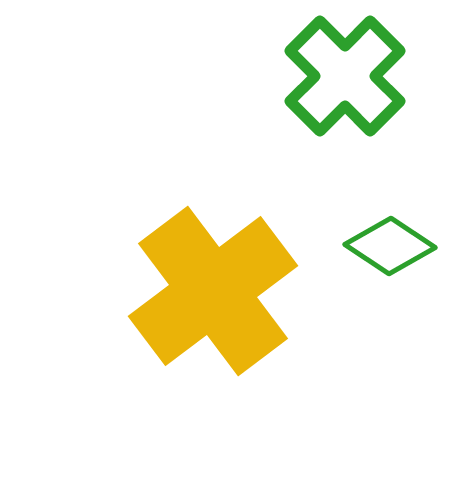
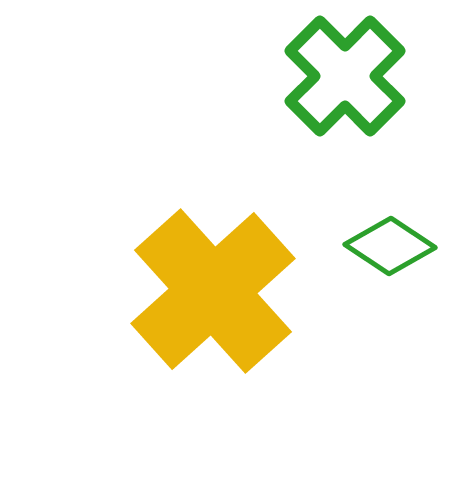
yellow cross: rotated 5 degrees counterclockwise
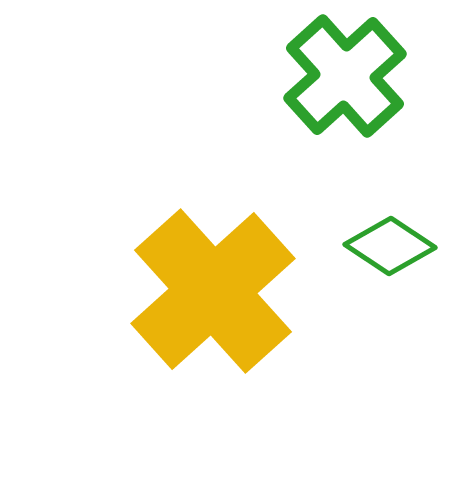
green cross: rotated 3 degrees clockwise
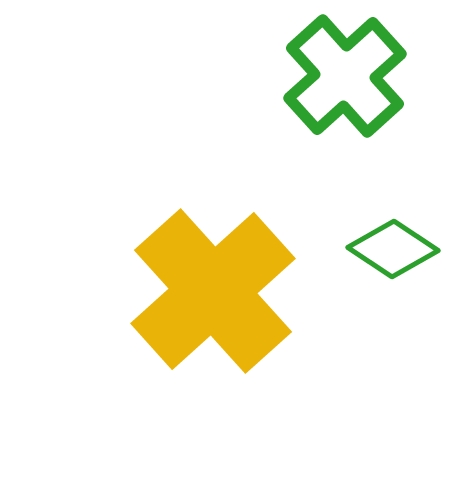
green diamond: moved 3 px right, 3 px down
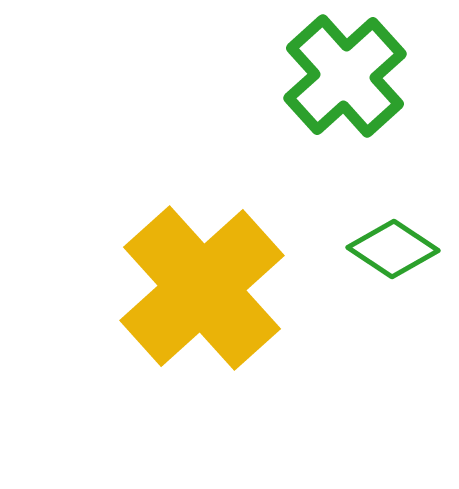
yellow cross: moved 11 px left, 3 px up
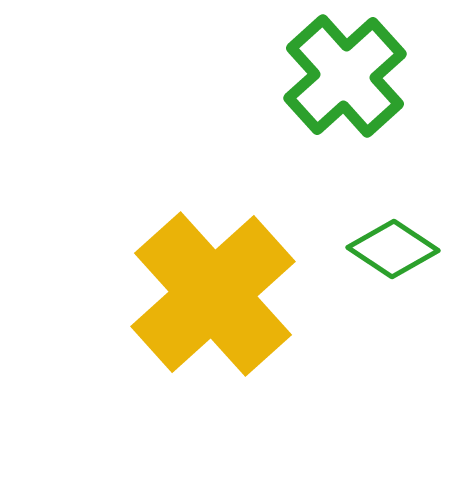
yellow cross: moved 11 px right, 6 px down
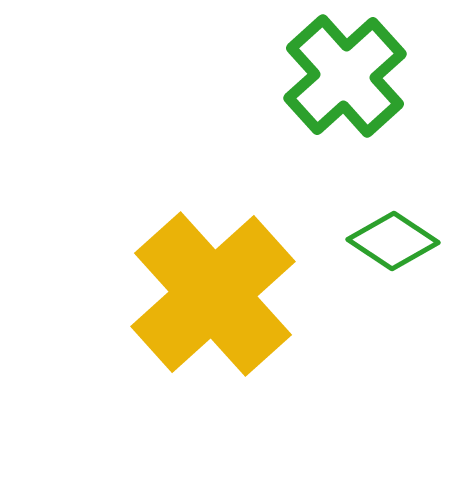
green diamond: moved 8 px up
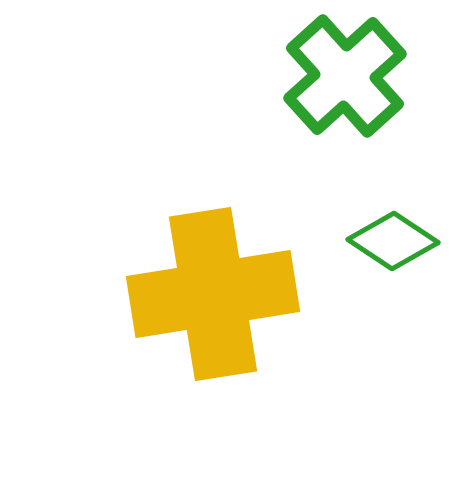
yellow cross: rotated 33 degrees clockwise
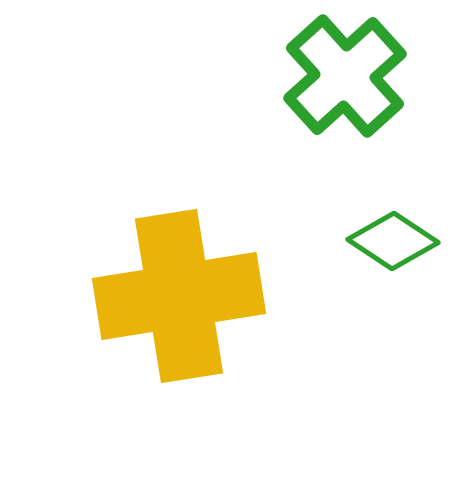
yellow cross: moved 34 px left, 2 px down
